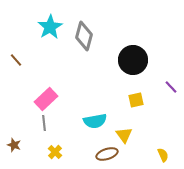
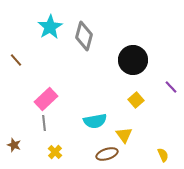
yellow square: rotated 28 degrees counterclockwise
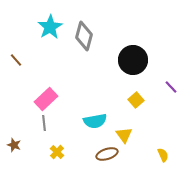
yellow cross: moved 2 px right
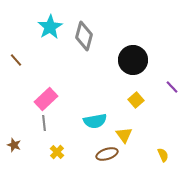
purple line: moved 1 px right
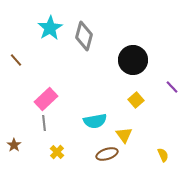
cyan star: moved 1 px down
brown star: rotated 16 degrees clockwise
